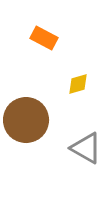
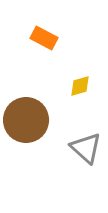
yellow diamond: moved 2 px right, 2 px down
gray triangle: rotated 12 degrees clockwise
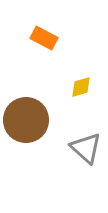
yellow diamond: moved 1 px right, 1 px down
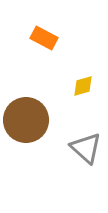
yellow diamond: moved 2 px right, 1 px up
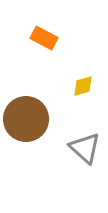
brown circle: moved 1 px up
gray triangle: moved 1 px left
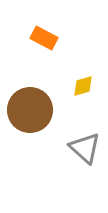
brown circle: moved 4 px right, 9 px up
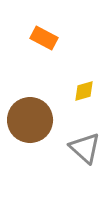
yellow diamond: moved 1 px right, 5 px down
brown circle: moved 10 px down
